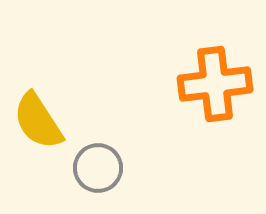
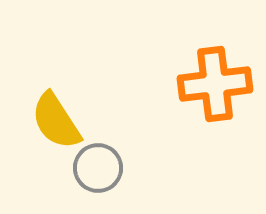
yellow semicircle: moved 18 px right
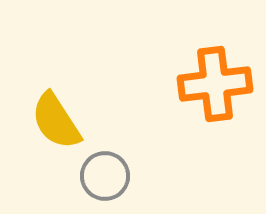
gray circle: moved 7 px right, 8 px down
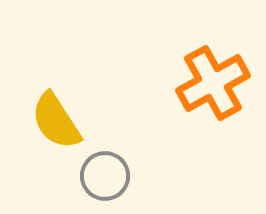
orange cross: moved 2 px left, 1 px up; rotated 22 degrees counterclockwise
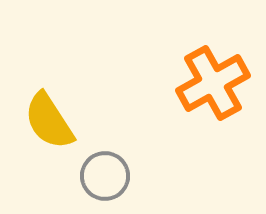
yellow semicircle: moved 7 px left
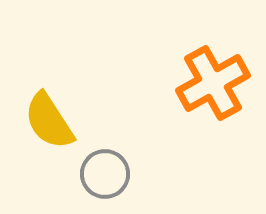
gray circle: moved 2 px up
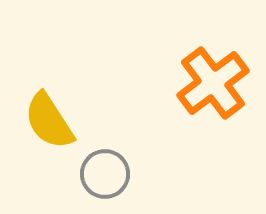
orange cross: rotated 8 degrees counterclockwise
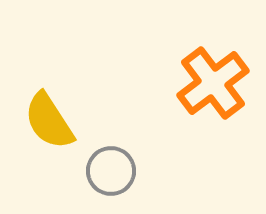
gray circle: moved 6 px right, 3 px up
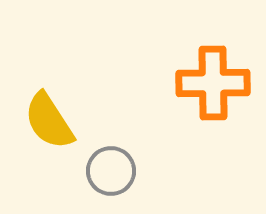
orange cross: rotated 36 degrees clockwise
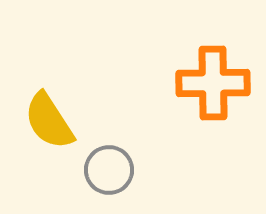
gray circle: moved 2 px left, 1 px up
